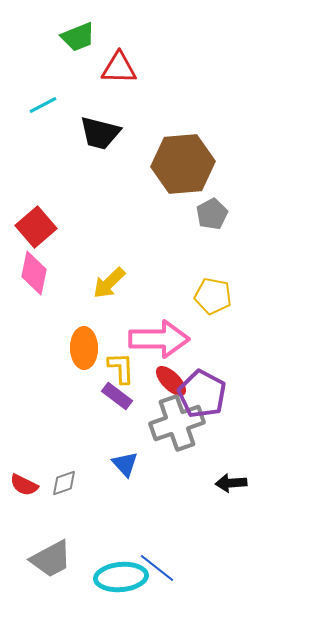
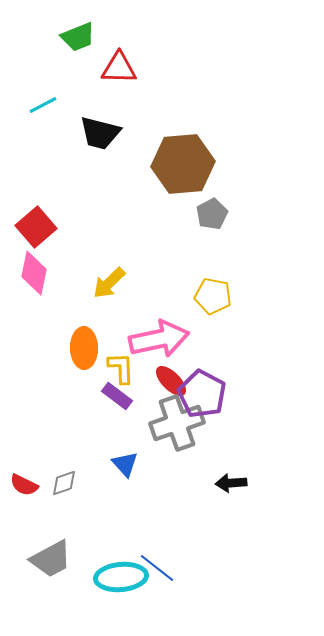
pink arrow: rotated 12 degrees counterclockwise
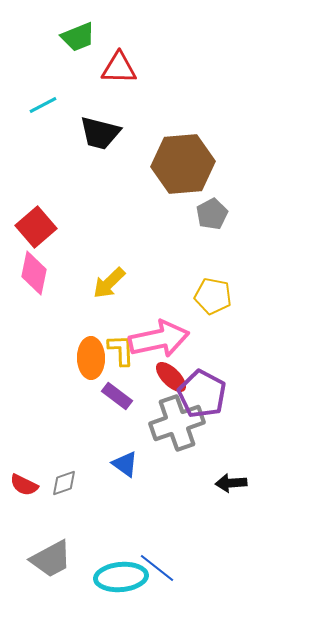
orange ellipse: moved 7 px right, 10 px down
yellow L-shape: moved 18 px up
red ellipse: moved 4 px up
blue triangle: rotated 12 degrees counterclockwise
